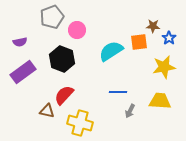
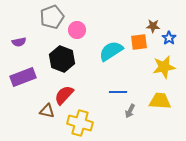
purple semicircle: moved 1 px left
purple rectangle: moved 5 px down; rotated 15 degrees clockwise
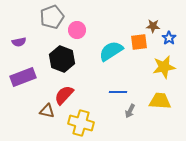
yellow cross: moved 1 px right
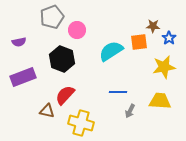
red semicircle: moved 1 px right
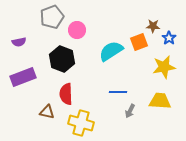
orange square: rotated 12 degrees counterclockwise
red semicircle: moved 1 px right, 1 px up; rotated 45 degrees counterclockwise
brown triangle: moved 1 px down
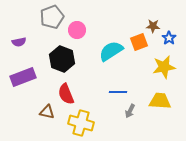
red semicircle: rotated 20 degrees counterclockwise
